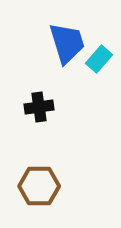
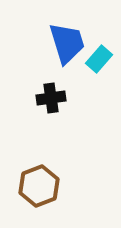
black cross: moved 12 px right, 9 px up
brown hexagon: rotated 21 degrees counterclockwise
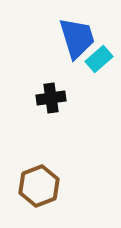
blue trapezoid: moved 10 px right, 5 px up
cyan rectangle: rotated 8 degrees clockwise
